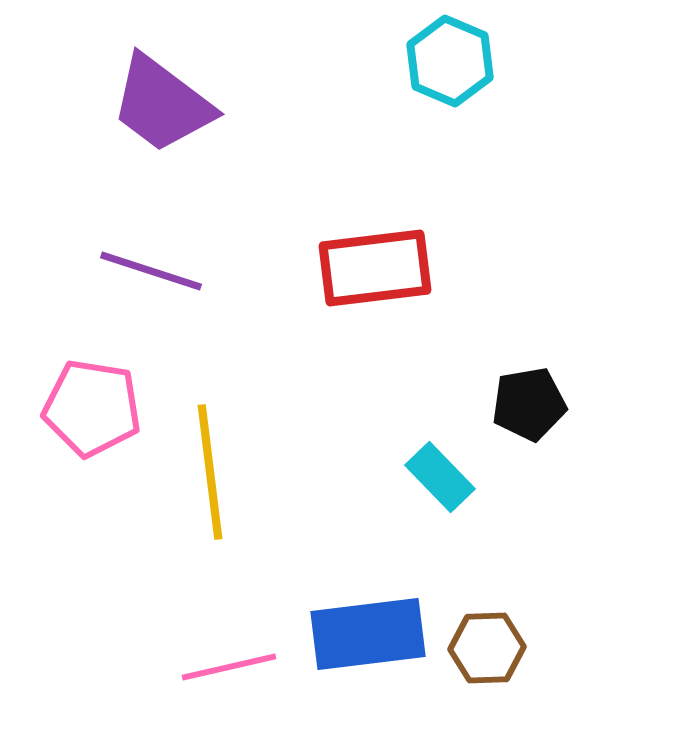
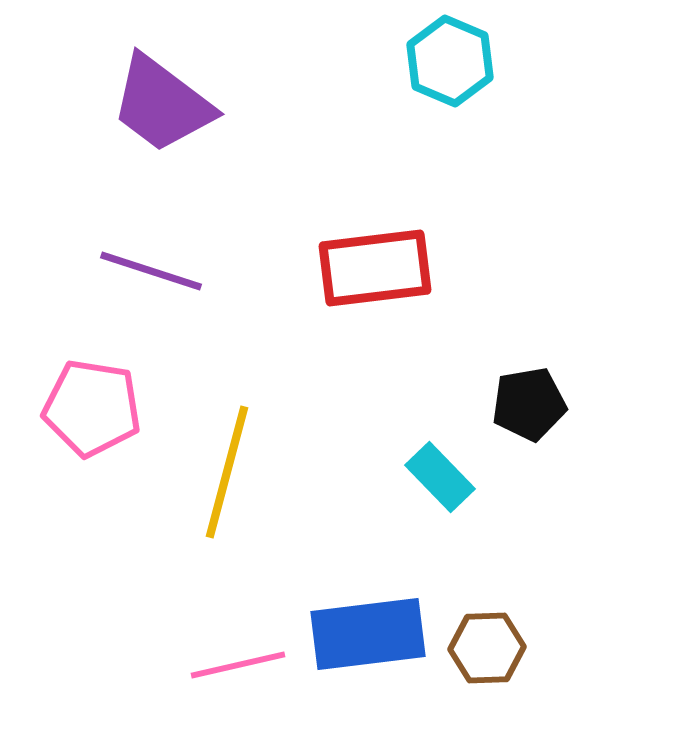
yellow line: moved 17 px right; rotated 22 degrees clockwise
pink line: moved 9 px right, 2 px up
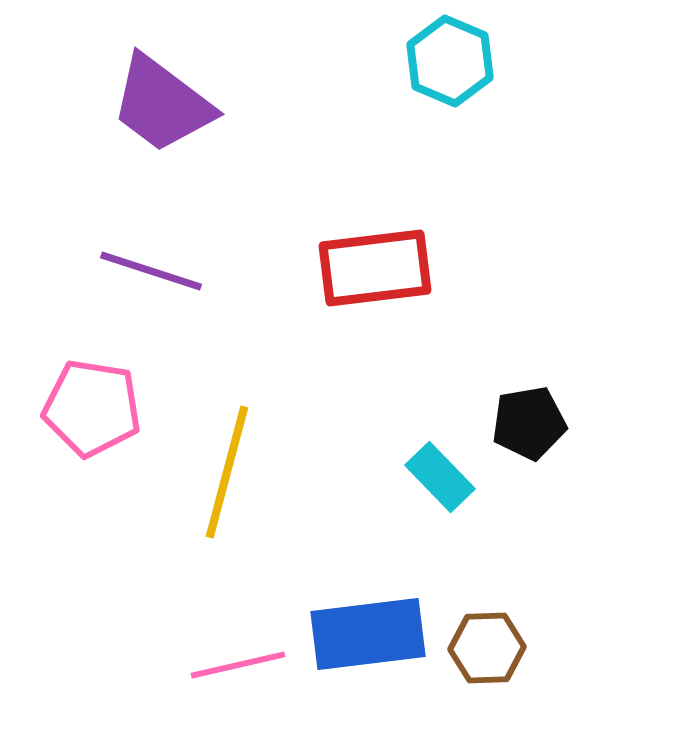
black pentagon: moved 19 px down
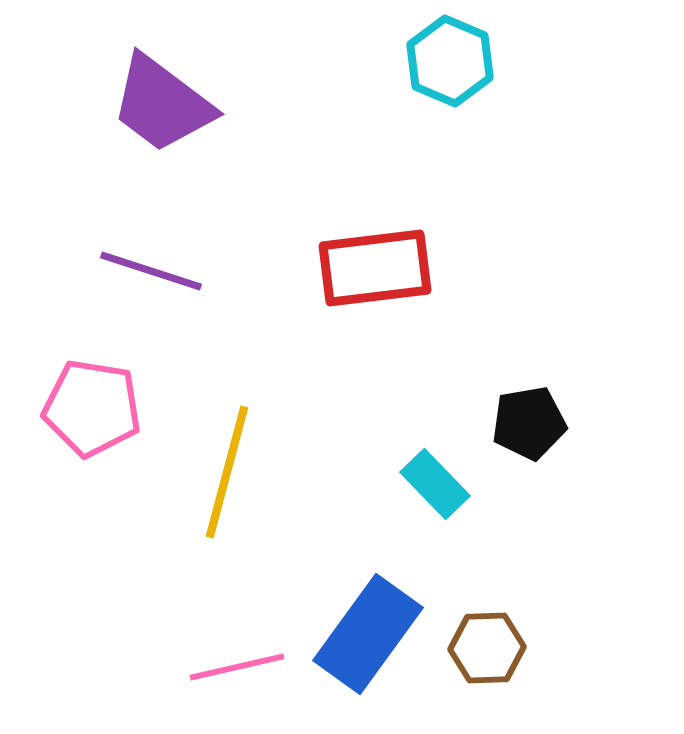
cyan rectangle: moved 5 px left, 7 px down
blue rectangle: rotated 47 degrees counterclockwise
pink line: moved 1 px left, 2 px down
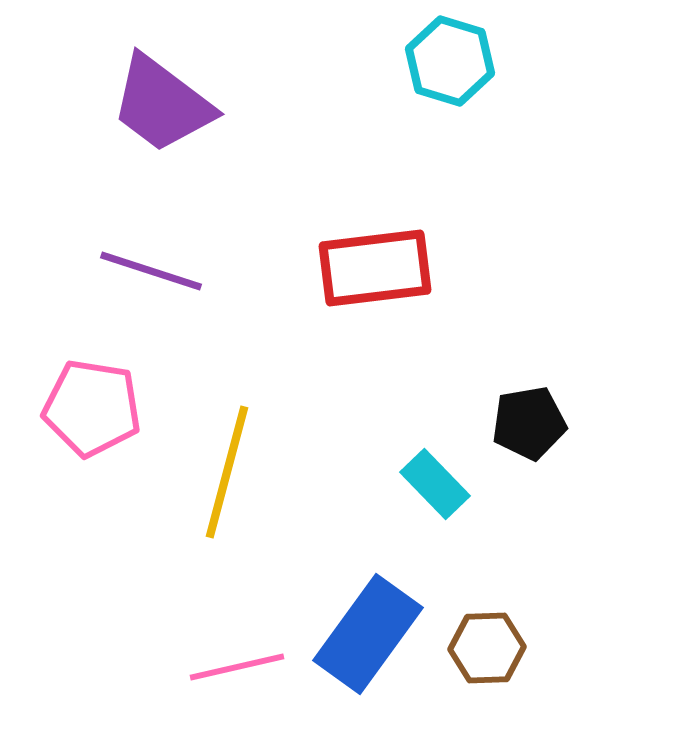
cyan hexagon: rotated 6 degrees counterclockwise
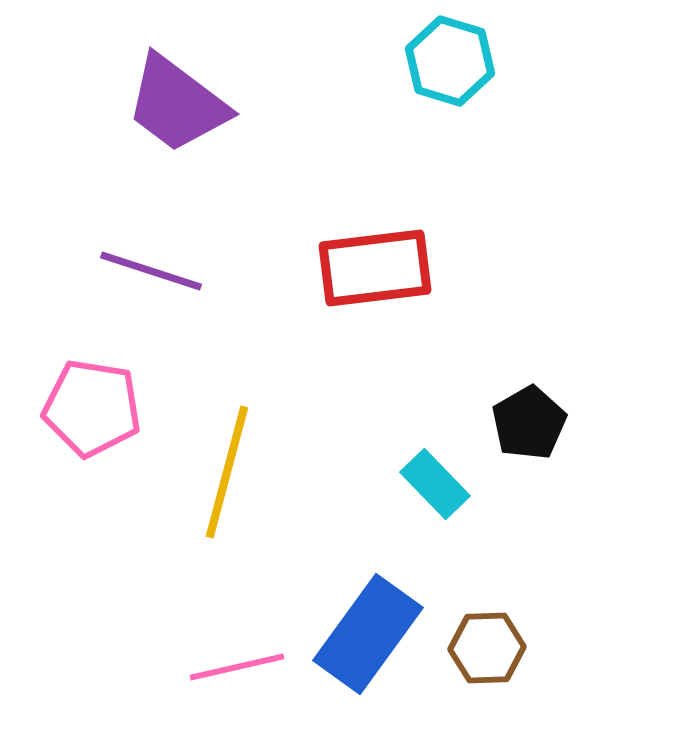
purple trapezoid: moved 15 px right
black pentagon: rotated 20 degrees counterclockwise
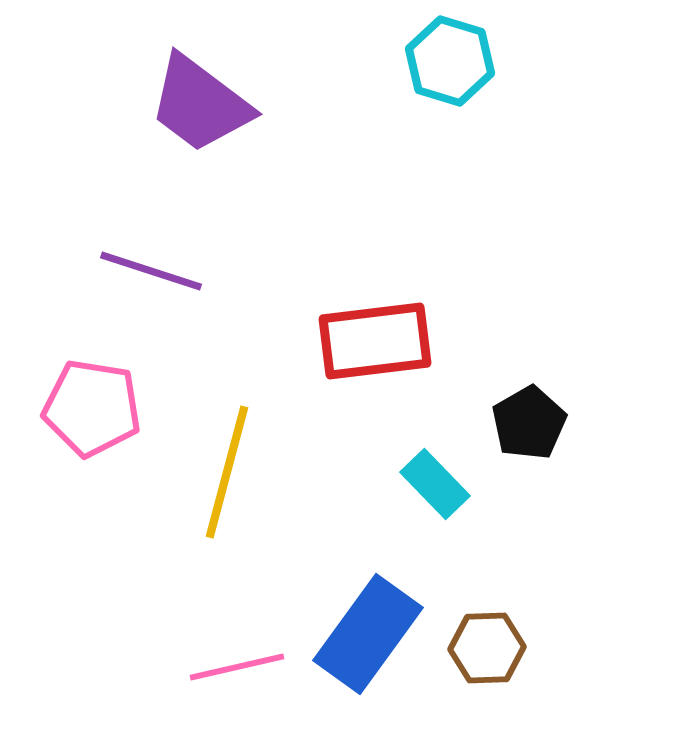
purple trapezoid: moved 23 px right
red rectangle: moved 73 px down
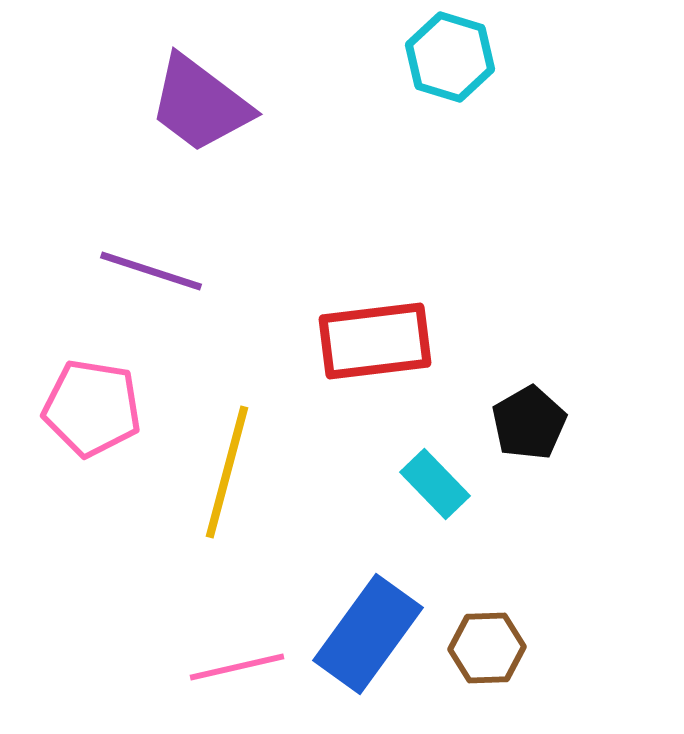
cyan hexagon: moved 4 px up
